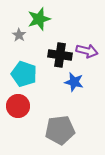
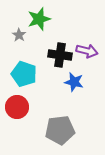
red circle: moved 1 px left, 1 px down
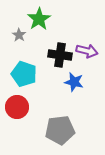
green star: rotated 15 degrees counterclockwise
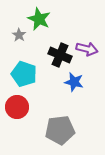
green star: rotated 15 degrees counterclockwise
purple arrow: moved 2 px up
black cross: rotated 15 degrees clockwise
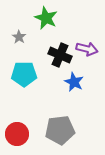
green star: moved 7 px right, 1 px up
gray star: moved 2 px down
cyan pentagon: rotated 20 degrees counterclockwise
blue star: rotated 12 degrees clockwise
red circle: moved 27 px down
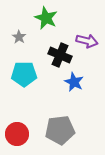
purple arrow: moved 8 px up
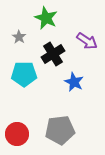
purple arrow: rotated 20 degrees clockwise
black cross: moved 7 px left, 1 px up; rotated 35 degrees clockwise
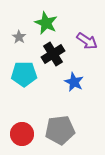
green star: moved 5 px down
red circle: moved 5 px right
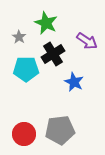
cyan pentagon: moved 2 px right, 5 px up
red circle: moved 2 px right
